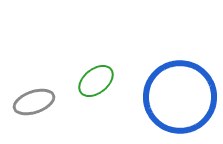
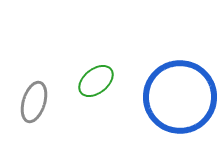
gray ellipse: rotated 54 degrees counterclockwise
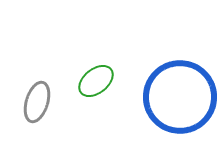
gray ellipse: moved 3 px right
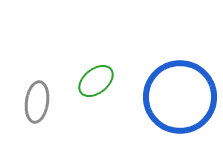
gray ellipse: rotated 9 degrees counterclockwise
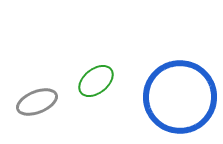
gray ellipse: rotated 60 degrees clockwise
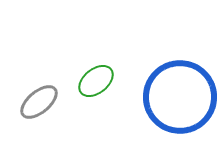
gray ellipse: moved 2 px right; rotated 18 degrees counterclockwise
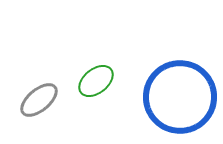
gray ellipse: moved 2 px up
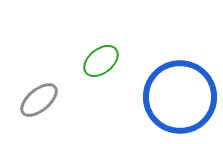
green ellipse: moved 5 px right, 20 px up
